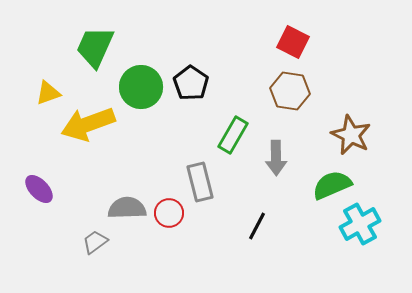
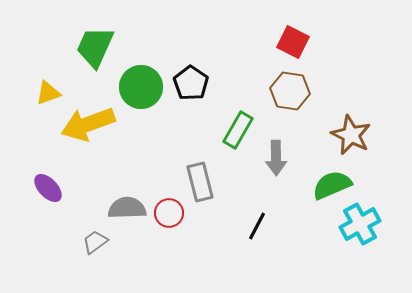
green rectangle: moved 5 px right, 5 px up
purple ellipse: moved 9 px right, 1 px up
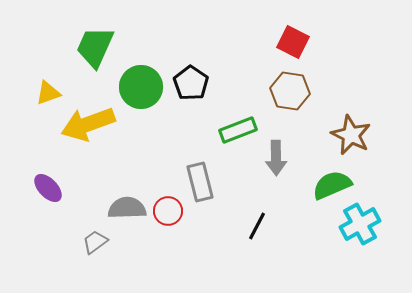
green rectangle: rotated 39 degrees clockwise
red circle: moved 1 px left, 2 px up
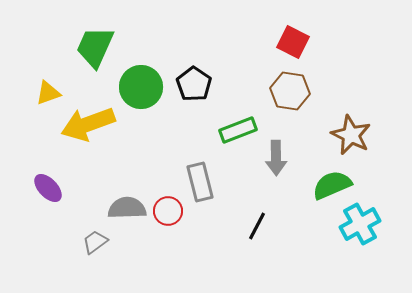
black pentagon: moved 3 px right, 1 px down
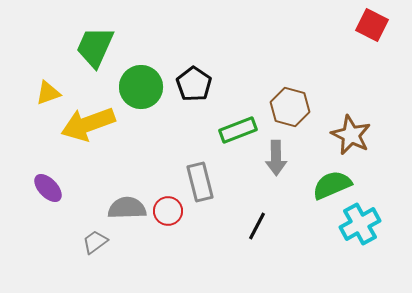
red square: moved 79 px right, 17 px up
brown hexagon: moved 16 px down; rotated 6 degrees clockwise
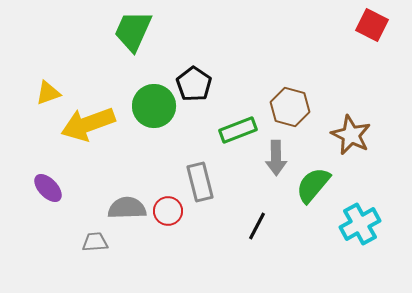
green trapezoid: moved 38 px right, 16 px up
green circle: moved 13 px right, 19 px down
green semicircle: moved 19 px left; rotated 27 degrees counterclockwise
gray trapezoid: rotated 32 degrees clockwise
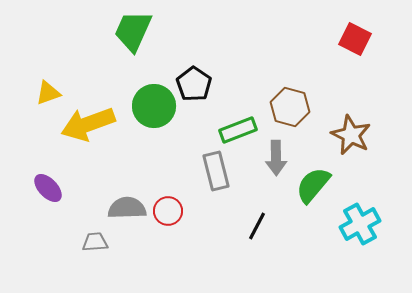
red square: moved 17 px left, 14 px down
gray rectangle: moved 16 px right, 11 px up
